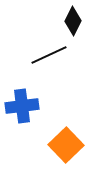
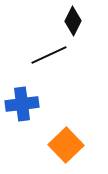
blue cross: moved 2 px up
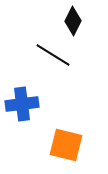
black line: moved 4 px right; rotated 57 degrees clockwise
orange square: rotated 32 degrees counterclockwise
